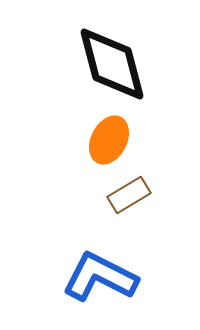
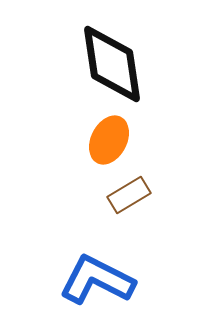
black diamond: rotated 6 degrees clockwise
blue L-shape: moved 3 px left, 3 px down
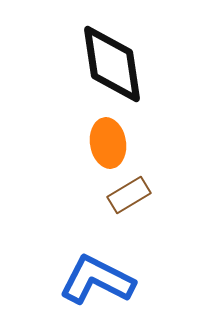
orange ellipse: moved 1 px left, 3 px down; rotated 36 degrees counterclockwise
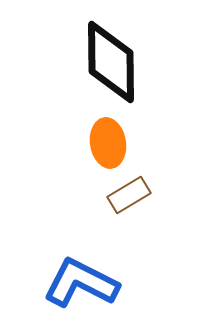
black diamond: moved 1 px left, 2 px up; rotated 8 degrees clockwise
blue L-shape: moved 16 px left, 3 px down
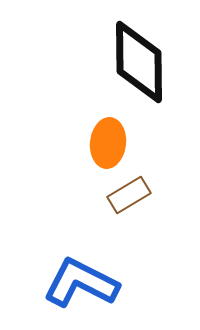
black diamond: moved 28 px right
orange ellipse: rotated 15 degrees clockwise
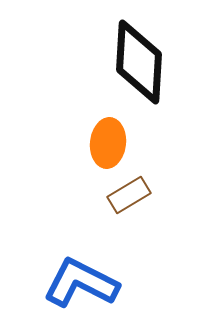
black diamond: rotated 4 degrees clockwise
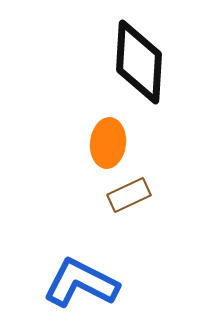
brown rectangle: rotated 6 degrees clockwise
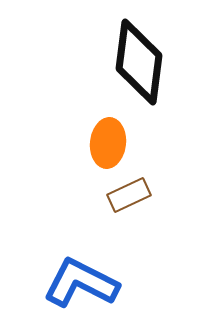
black diamond: rotated 4 degrees clockwise
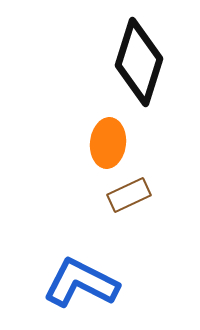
black diamond: rotated 10 degrees clockwise
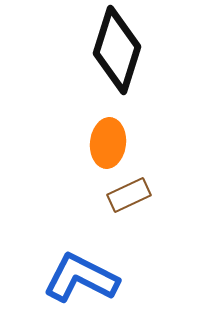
black diamond: moved 22 px left, 12 px up
blue L-shape: moved 5 px up
